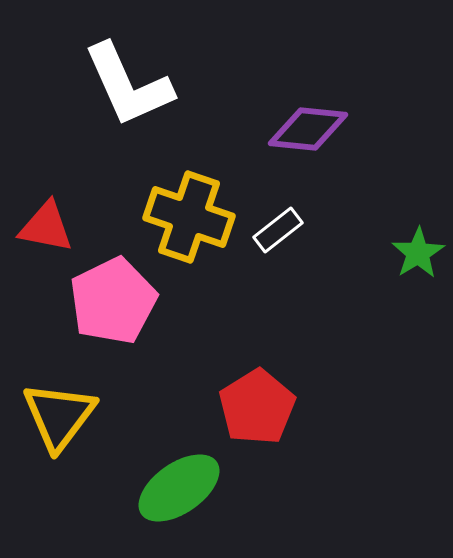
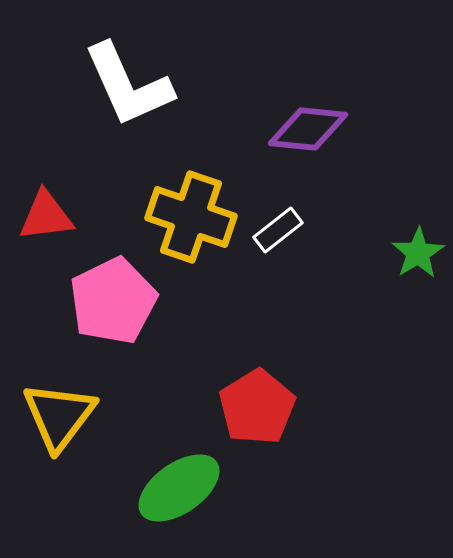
yellow cross: moved 2 px right
red triangle: moved 11 px up; rotated 18 degrees counterclockwise
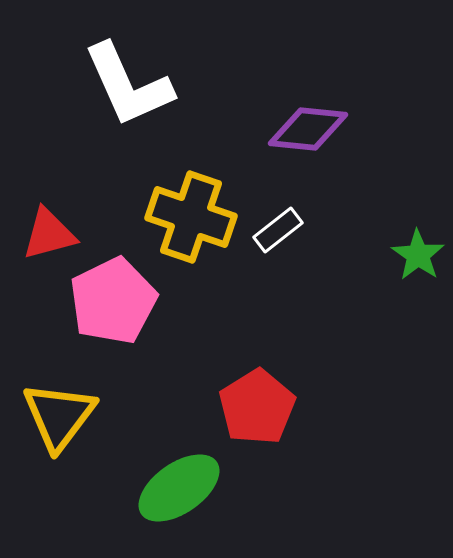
red triangle: moved 3 px right, 18 px down; rotated 8 degrees counterclockwise
green star: moved 2 px down; rotated 6 degrees counterclockwise
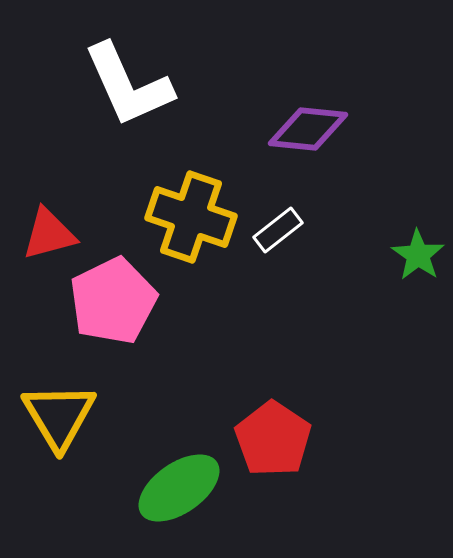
red pentagon: moved 16 px right, 32 px down; rotated 6 degrees counterclockwise
yellow triangle: rotated 8 degrees counterclockwise
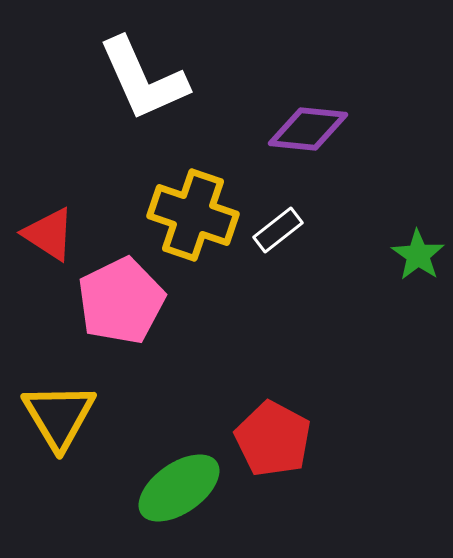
white L-shape: moved 15 px right, 6 px up
yellow cross: moved 2 px right, 2 px up
red triangle: rotated 48 degrees clockwise
pink pentagon: moved 8 px right
red pentagon: rotated 6 degrees counterclockwise
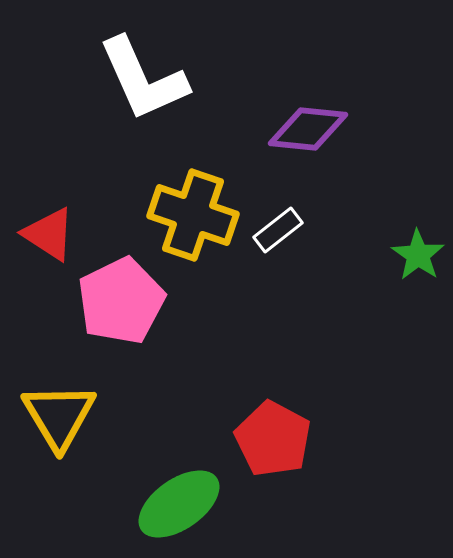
green ellipse: moved 16 px down
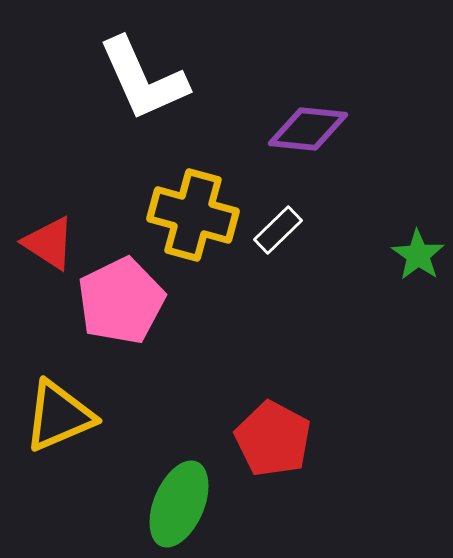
yellow cross: rotated 4 degrees counterclockwise
white rectangle: rotated 6 degrees counterclockwise
red triangle: moved 9 px down
yellow triangle: rotated 38 degrees clockwise
green ellipse: rotated 32 degrees counterclockwise
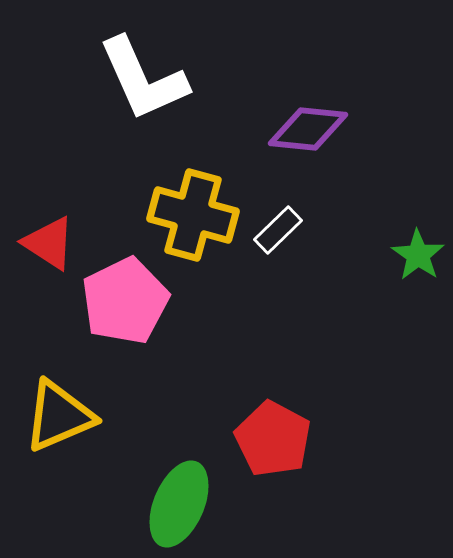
pink pentagon: moved 4 px right
